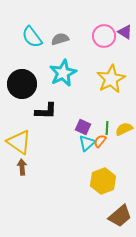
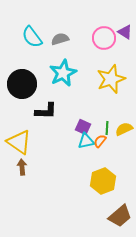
pink circle: moved 2 px down
yellow star: rotated 8 degrees clockwise
cyan triangle: moved 1 px left, 2 px up; rotated 30 degrees clockwise
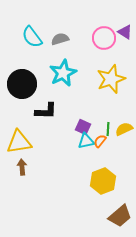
green line: moved 1 px right, 1 px down
yellow triangle: rotated 44 degrees counterclockwise
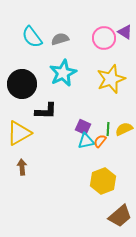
yellow triangle: moved 9 px up; rotated 20 degrees counterclockwise
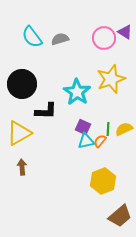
cyan star: moved 14 px right, 19 px down; rotated 12 degrees counterclockwise
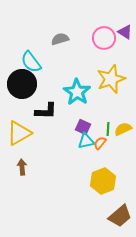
cyan semicircle: moved 1 px left, 25 px down
yellow semicircle: moved 1 px left
orange semicircle: moved 2 px down
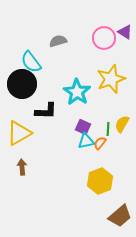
gray semicircle: moved 2 px left, 2 px down
yellow semicircle: moved 1 px left, 5 px up; rotated 36 degrees counterclockwise
yellow hexagon: moved 3 px left
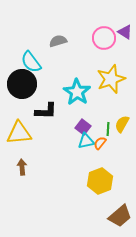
purple square: rotated 14 degrees clockwise
yellow triangle: rotated 24 degrees clockwise
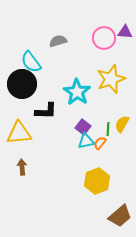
purple triangle: rotated 28 degrees counterclockwise
yellow hexagon: moved 3 px left
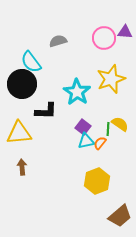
yellow semicircle: moved 2 px left; rotated 96 degrees clockwise
